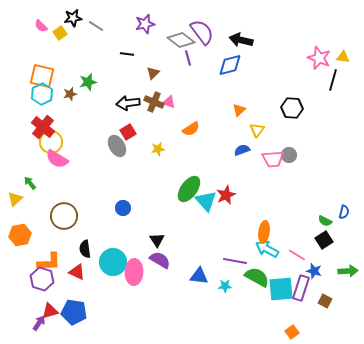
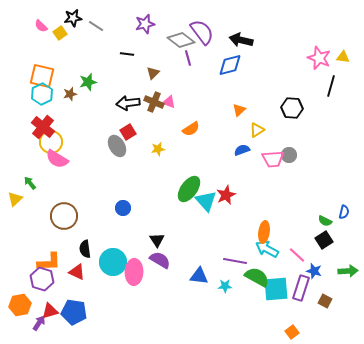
black line at (333, 80): moved 2 px left, 6 px down
yellow triangle at (257, 130): rotated 21 degrees clockwise
orange hexagon at (20, 235): moved 70 px down
pink line at (297, 255): rotated 12 degrees clockwise
cyan square at (281, 289): moved 5 px left
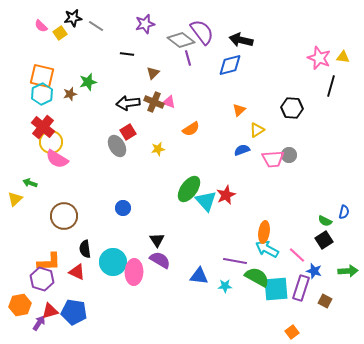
green arrow at (30, 183): rotated 32 degrees counterclockwise
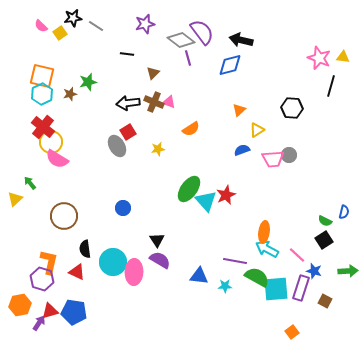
green arrow at (30, 183): rotated 32 degrees clockwise
orange L-shape at (49, 262): rotated 75 degrees counterclockwise
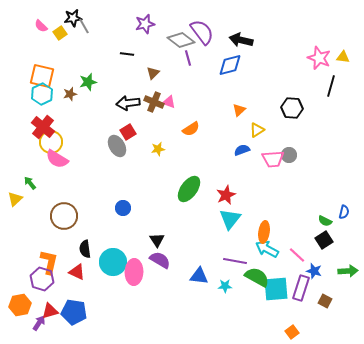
gray line at (96, 26): moved 12 px left; rotated 28 degrees clockwise
cyan triangle at (206, 201): moved 24 px right, 18 px down; rotated 20 degrees clockwise
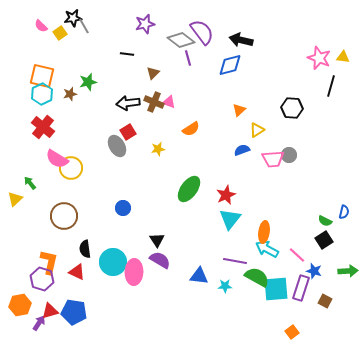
yellow circle at (51, 142): moved 20 px right, 26 px down
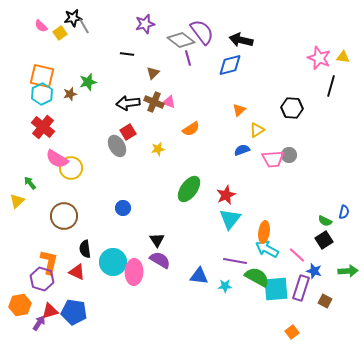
yellow triangle at (15, 199): moved 2 px right, 2 px down
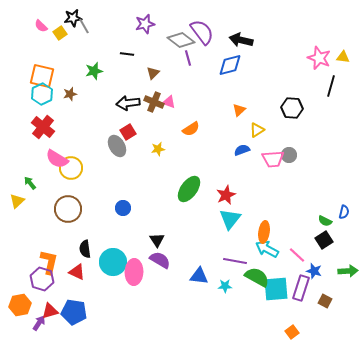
green star at (88, 82): moved 6 px right, 11 px up
brown circle at (64, 216): moved 4 px right, 7 px up
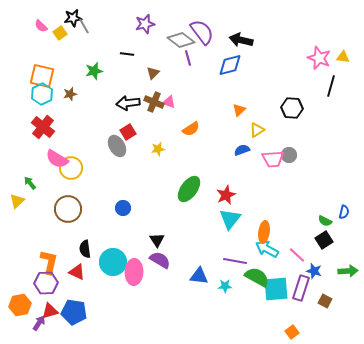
purple hexagon at (42, 279): moved 4 px right, 4 px down; rotated 20 degrees counterclockwise
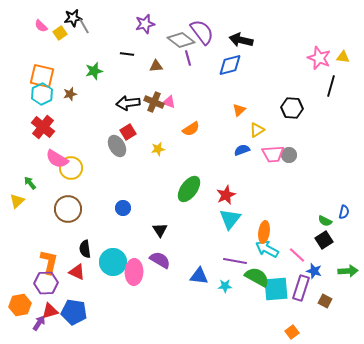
brown triangle at (153, 73): moved 3 px right, 7 px up; rotated 40 degrees clockwise
pink trapezoid at (273, 159): moved 5 px up
black triangle at (157, 240): moved 3 px right, 10 px up
